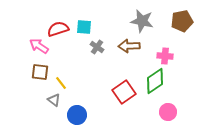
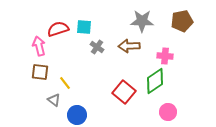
gray star: rotated 10 degrees counterclockwise
pink arrow: rotated 42 degrees clockwise
yellow line: moved 4 px right
red square: rotated 15 degrees counterclockwise
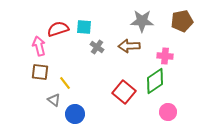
blue circle: moved 2 px left, 1 px up
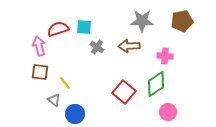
green diamond: moved 1 px right, 3 px down
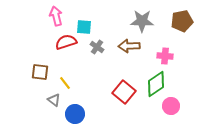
red semicircle: moved 8 px right, 13 px down
pink arrow: moved 17 px right, 30 px up
pink circle: moved 3 px right, 6 px up
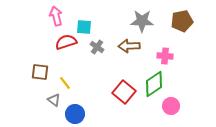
green diamond: moved 2 px left
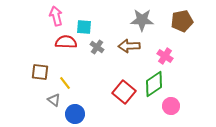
gray star: moved 1 px up
red semicircle: rotated 20 degrees clockwise
pink cross: rotated 28 degrees clockwise
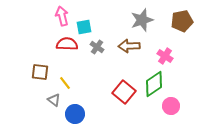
pink arrow: moved 6 px right
gray star: rotated 20 degrees counterclockwise
cyan square: rotated 14 degrees counterclockwise
red semicircle: moved 1 px right, 2 px down
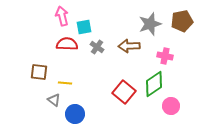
gray star: moved 8 px right, 4 px down
pink cross: rotated 21 degrees counterclockwise
brown square: moved 1 px left
yellow line: rotated 48 degrees counterclockwise
